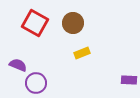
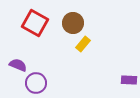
yellow rectangle: moved 1 px right, 9 px up; rotated 28 degrees counterclockwise
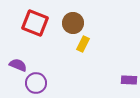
red square: rotated 8 degrees counterclockwise
yellow rectangle: rotated 14 degrees counterclockwise
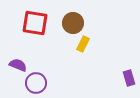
red square: rotated 12 degrees counterclockwise
purple rectangle: moved 2 px up; rotated 70 degrees clockwise
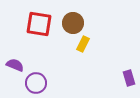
red square: moved 4 px right, 1 px down
purple semicircle: moved 3 px left
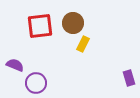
red square: moved 1 px right, 2 px down; rotated 16 degrees counterclockwise
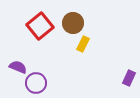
red square: rotated 32 degrees counterclockwise
purple semicircle: moved 3 px right, 2 px down
purple rectangle: rotated 42 degrees clockwise
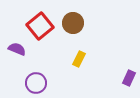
yellow rectangle: moved 4 px left, 15 px down
purple semicircle: moved 1 px left, 18 px up
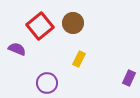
purple circle: moved 11 px right
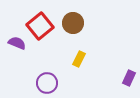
purple semicircle: moved 6 px up
